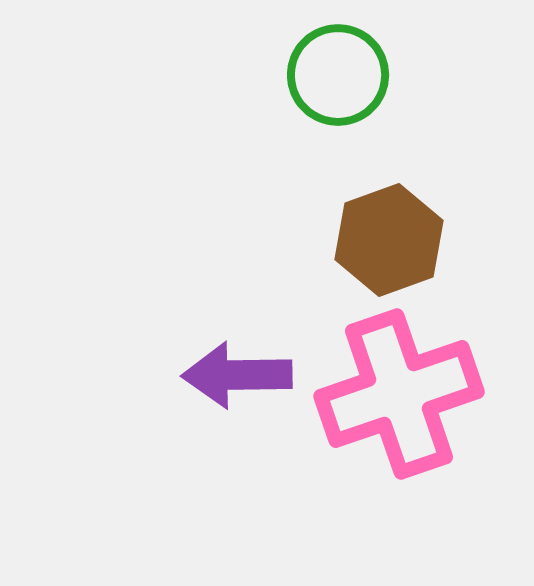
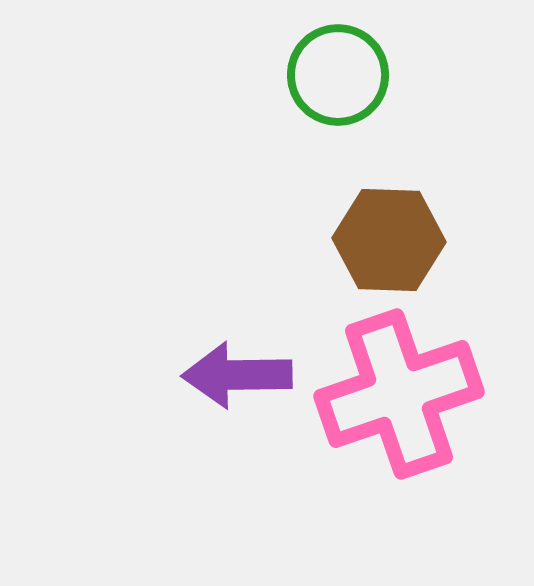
brown hexagon: rotated 22 degrees clockwise
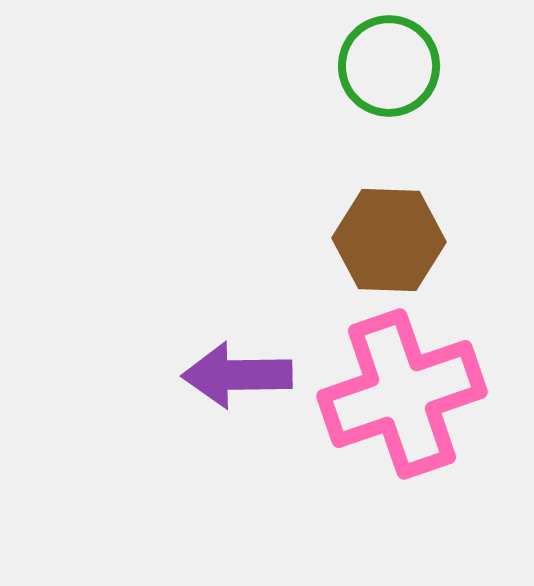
green circle: moved 51 px right, 9 px up
pink cross: moved 3 px right
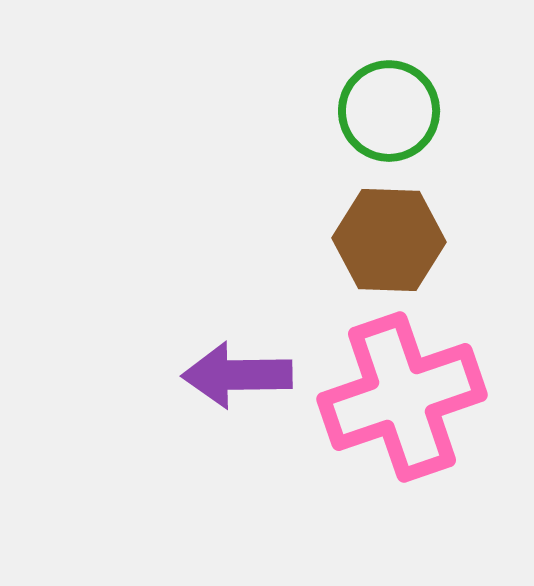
green circle: moved 45 px down
pink cross: moved 3 px down
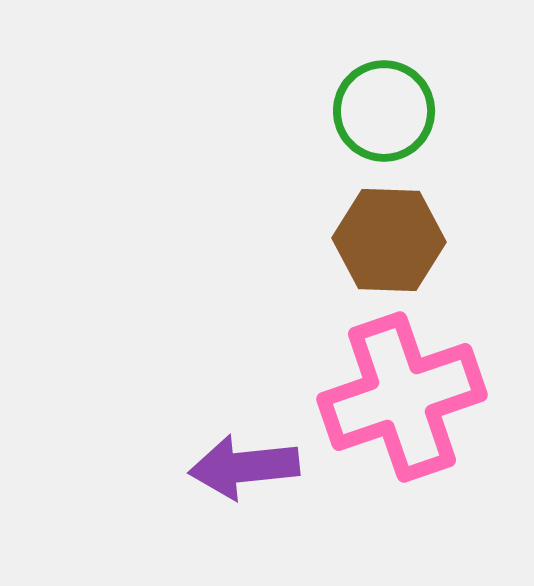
green circle: moved 5 px left
purple arrow: moved 7 px right, 92 px down; rotated 5 degrees counterclockwise
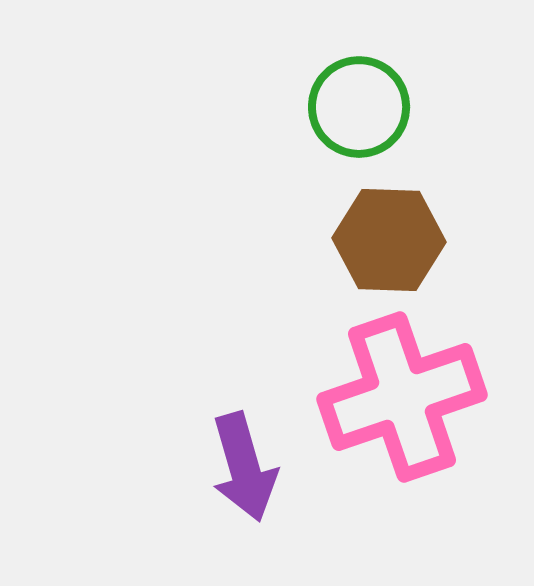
green circle: moved 25 px left, 4 px up
purple arrow: rotated 100 degrees counterclockwise
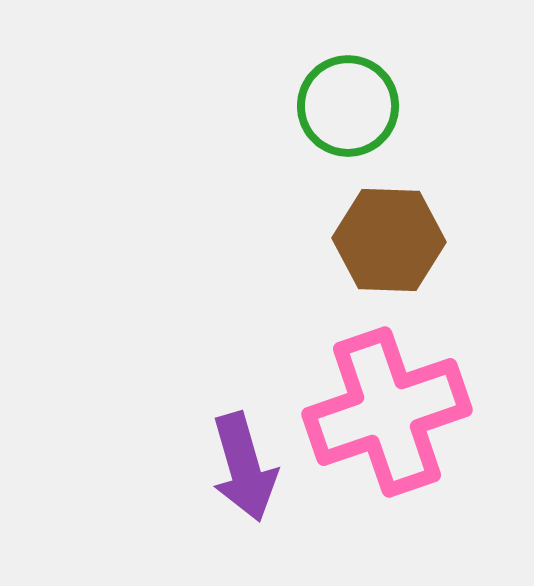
green circle: moved 11 px left, 1 px up
pink cross: moved 15 px left, 15 px down
